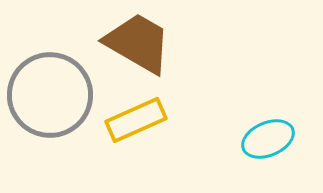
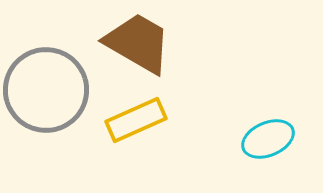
gray circle: moved 4 px left, 5 px up
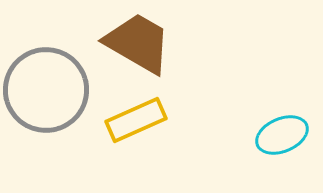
cyan ellipse: moved 14 px right, 4 px up
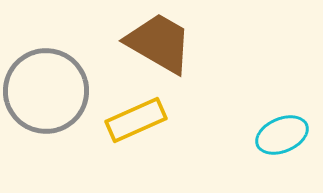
brown trapezoid: moved 21 px right
gray circle: moved 1 px down
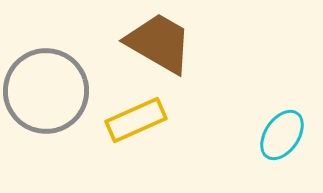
cyan ellipse: rotated 33 degrees counterclockwise
